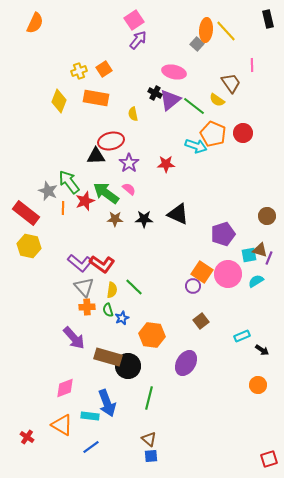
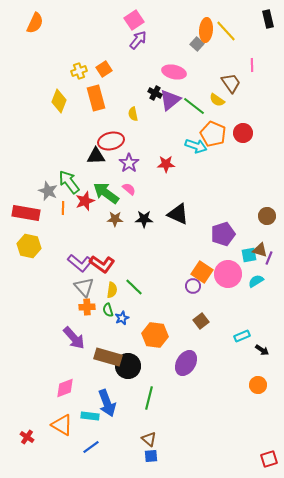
orange rectangle at (96, 98): rotated 65 degrees clockwise
red rectangle at (26, 213): rotated 28 degrees counterclockwise
orange hexagon at (152, 335): moved 3 px right
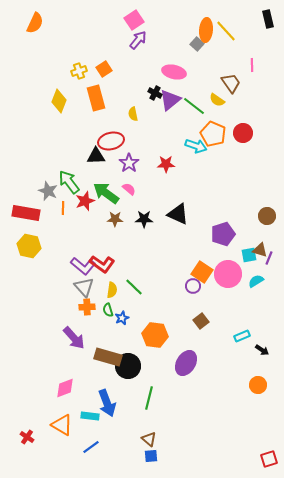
purple L-shape at (80, 263): moved 3 px right, 3 px down
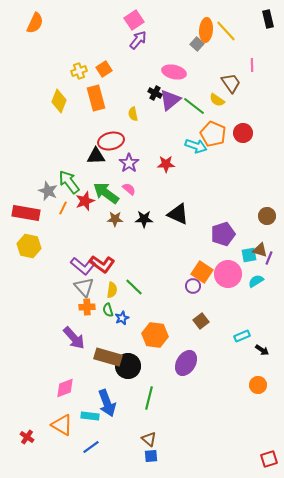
orange line at (63, 208): rotated 24 degrees clockwise
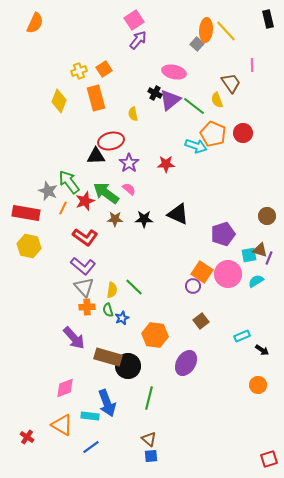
yellow semicircle at (217, 100): rotated 35 degrees clockwise
red L-shape at (102, 264): moved 17 px left, 27 px up
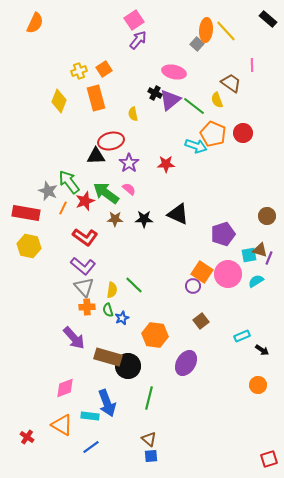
black rectangle at (268, 19): rotated 36 degrees counterclockwise
brown trapezoid at (231, 83): rotated 20 degrees counterclockwise
green line at (134, 287): moved 2 px up
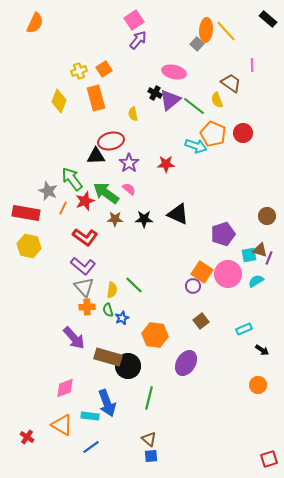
green arrow at (69, 182): moved 3 px right, 3 px up
cyan rectangle at (242, 336): moved 2 px right, 7 px up
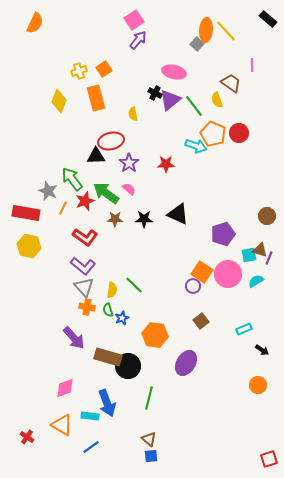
green line at (194, 106): rotated 15 degrees clockwise
red circle at (243, 133): moved 4 px left
orange cross at (87, 307): rotated 14 degrees clockwise
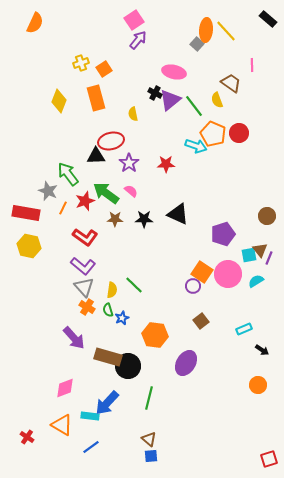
yellow cross at (79, 71): moved 2 px right, 8 px up
green arrow at (72, 179): moved 4 px left, 5 px up
pink semicircle at (129, 189): moved 2 px right, 2 px down
brown triangle at (260, 250): rotated 35 degrees clockwise
orange cross at (87, 307): rotated 21 degrees clockwise
blue arrow at (107, 403): rotated 64 degrees clockwise
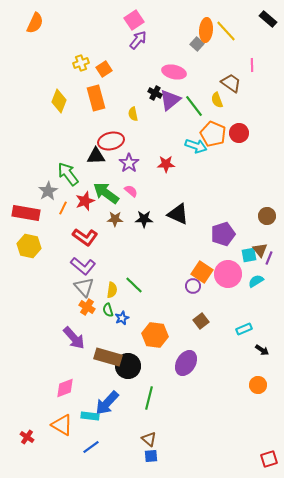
gray star at (48, 191): rotated 18 degrees clockwise
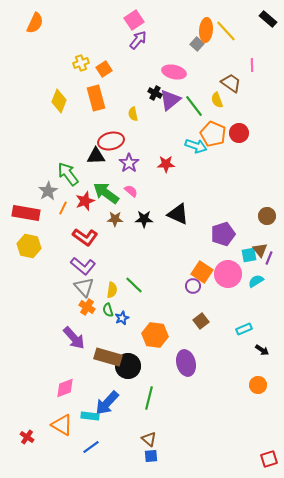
purple ellipse at (186, 363): rotated 45 degrees counterclockwise
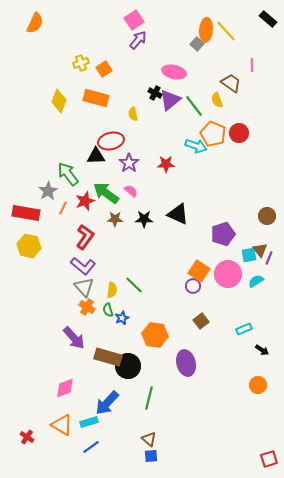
orange rectangle at (96, 98): rotated 60 degrees counterclockwise
red L-shape at (85, 237): rotated 90 degrees counterclockwise
orange square at (202, 272): moved 3 px left, 1 px up
cyan rectangle at (90, 416): moved 1 px left, 6 px down; rotated 24 degrees counterclockwise
